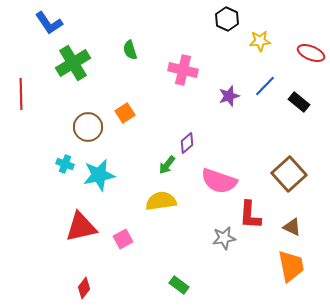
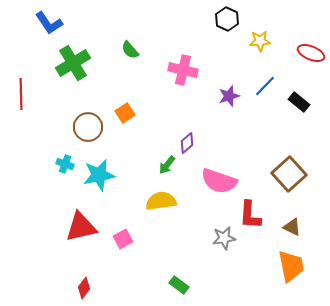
green semicircle: rotated 24 degrees counterclockwise
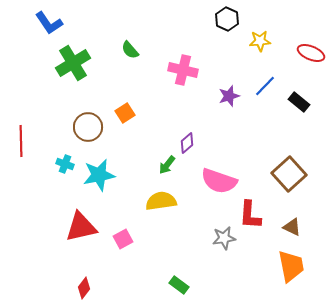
red line: moved 47 px down
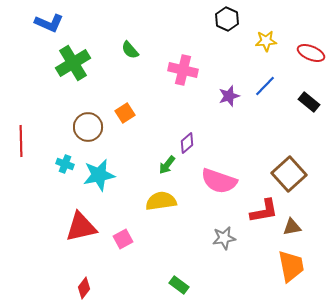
blue L-shape: rotated 32 degrees counterclockwise
yellow star: moved 6 px right
black rectangle: moved 10 px right
red L-shape: moved 14 px right, 4 px up; rotated 104 degrees counterclockwise
brown triangle: rotated 36 degrees counterclockwise
